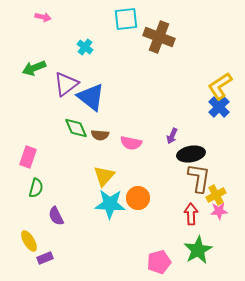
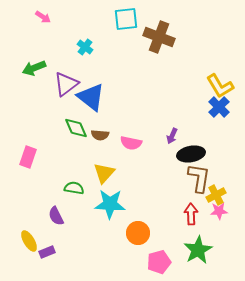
pink arrow: rotated 21 degrees clockwise
yellow L-shape: rotated 88 degrees counterclockwise
yellow triangle: moved 3 px up
green semicircle: moved 38 px right; rotated 96 degrees counterclockwise
orange circle: moved 35 px down
purple rectangle: moved 2 px right, 6 px up
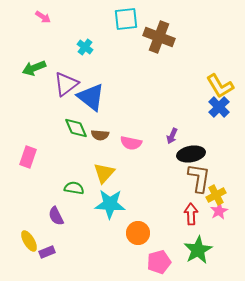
pink star: rotated 24 degrees counterclockwise
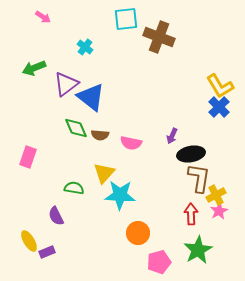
cyan star: moved 10 px right, 9 px up
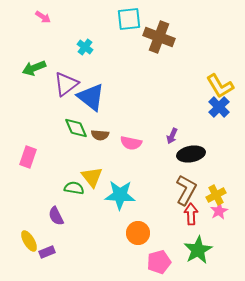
cyan square: moved 3 px right
yellow triangle: moved 12 px left, 4 px down; rotated 20 degrees counterclockwise
brown L-shape: moved 13 px left, 12 px down; rotated 20 degrees clockwise
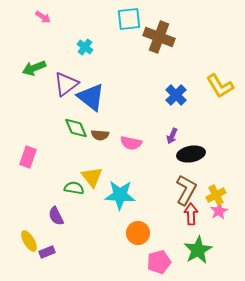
blue cross: moved 43 px left, 12 px up
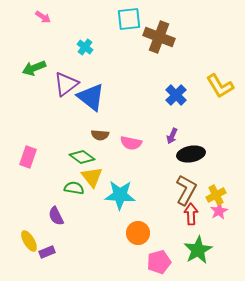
green diamond: moved 6 px right, 29 px down; rotated 30 degrees counterclockwise
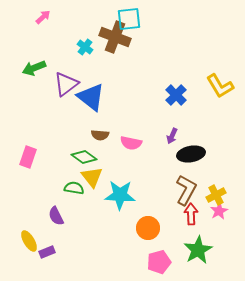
pink arrow: rotated 77 degrees counterclockwise
brown cross: moved 44 px left
green diamond: moved 2 px right
orange circle: moved 10 px right, 5 px up
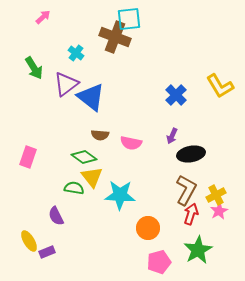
cyan cross: moved 9 px left, 6 px down
green arrow: rotated 100 degrees counterclockwise
red arrow: rotated 20 degrees clockwise
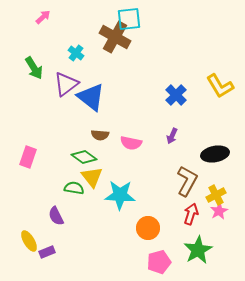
brown cross: rotated 8 degrees clockwise
black ellipse: moved 24 px right
brown L-shape: moved 1 px right, 9 px up
